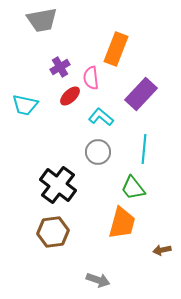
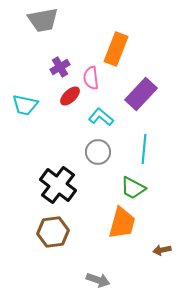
gray trapezoid: moved 1 px right
green trapezoid: rotated 24 degrees counterclockwise
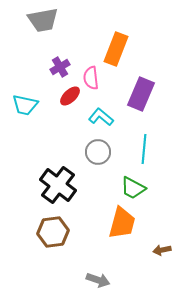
purple rectangle: rotated 20 degrees counterclockwise
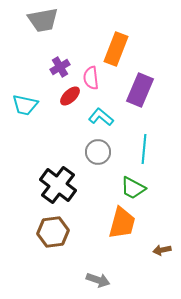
purple rectangle: moved 1 px left, 4 px up
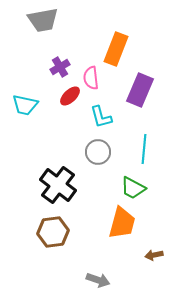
cyan L-shape: rotated 145 degrees counterclockwise
brown arrow: moved 8 px left, 5 px down
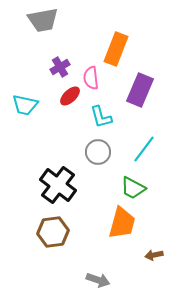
cyan line: rotated 32 degrees clockwise
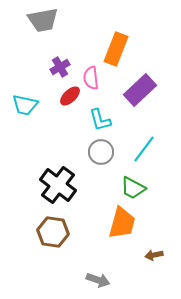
purple rectangle: rotated 24 degrees clockwise
cyan L-shape: moved 1 px left, 3 px down
gray circle: moved 3 px right
brown hexagon: rotated 16 degrees clockwise
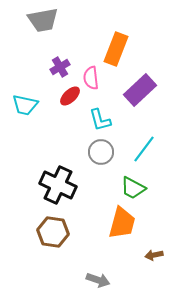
black cross: rotated 12 degrees counterclockwise
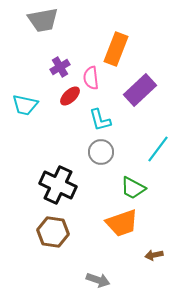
cyan line: moved 14 px right
orange trapezoid: rotated 56 degrees clockwise
